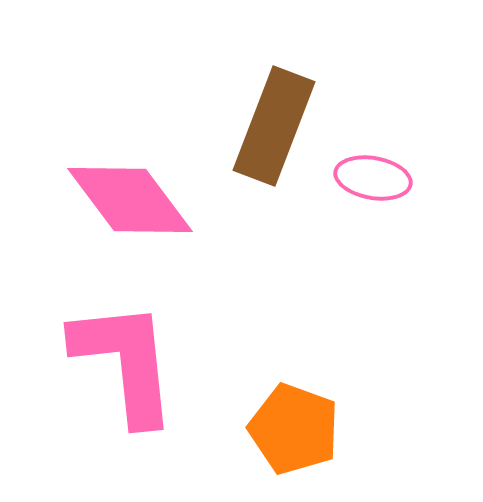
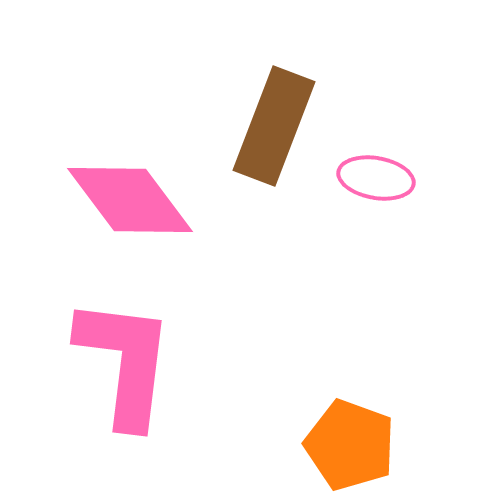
pink ellipse: moved 3 px right
pink L-shape: rotated 13 degrees clockwise
orange pentagon: moved 56 px right, 16 px down
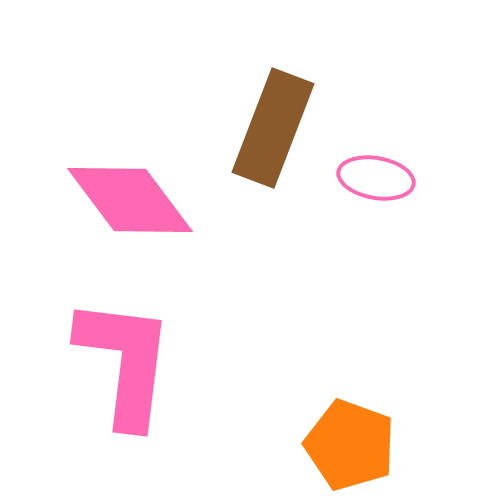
brown rectangle: moved 1 px left, 2 px down
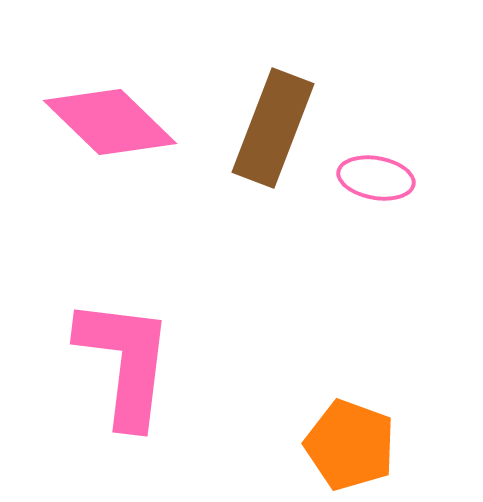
pink diamond: moved 20 px left, 78 px up; rotated 9 degrees counterclockwise
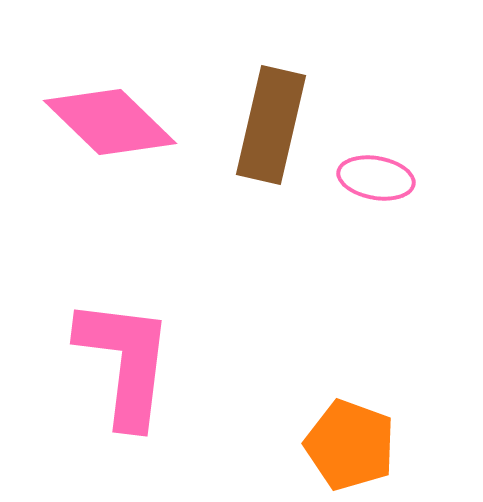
brown rectangle: moved 2 px left, 3 px up; rotated 8 degrees counterclockwise
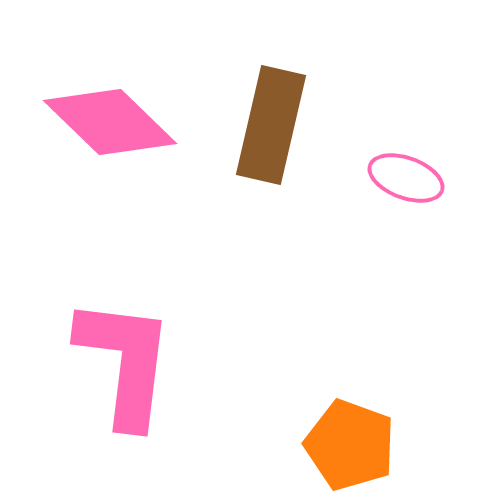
pink ellipse: moved 30 px right; rotated 10 degrees clockwise
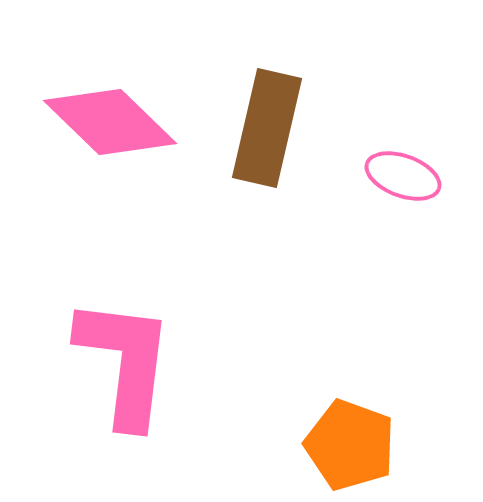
brown rectangle: moved 4 px left, 3 px down
pink ellipse: moved 3 px left, 2 px up
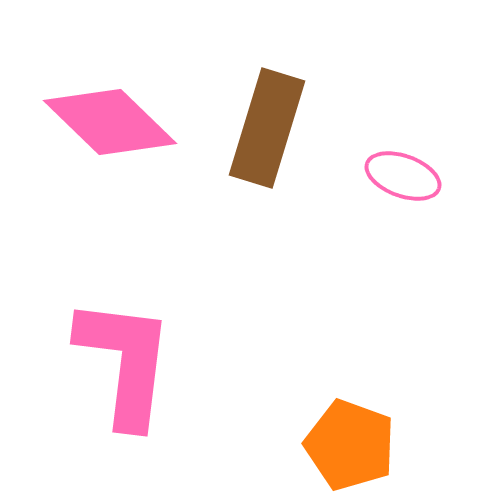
brown rectangle: rotated 4 degrees clockwise
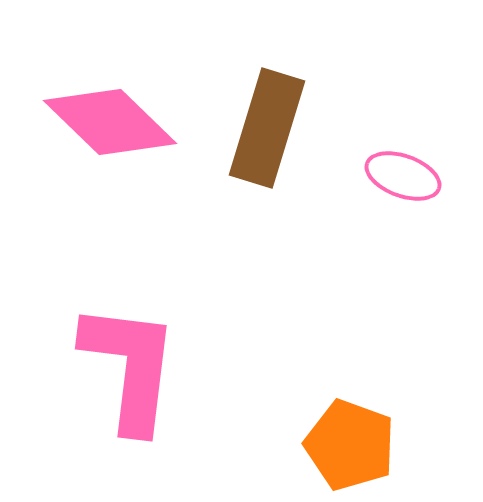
pink L-shape: moved 5 px right, 5 px down
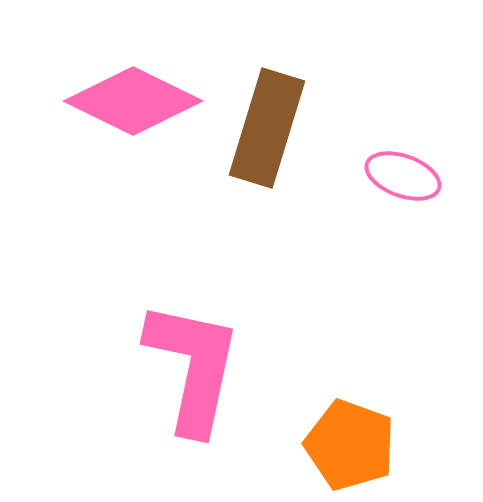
pink diamond: moved 23 px right, 21 px up; rotated 18 degrees counterclockwise
pink L-shape: moved 63 px right; rotated 5 degrees clockwise
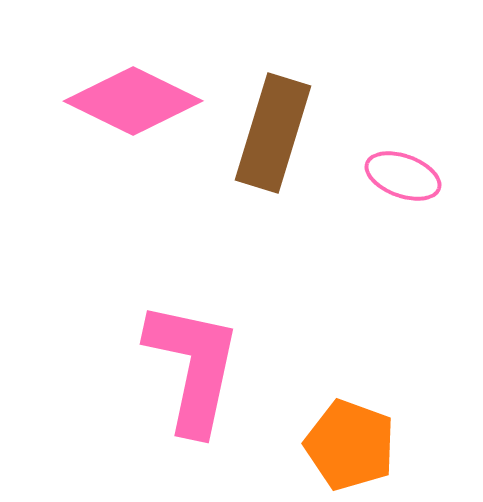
brown rectangle: moved 6 px right, 5 px down
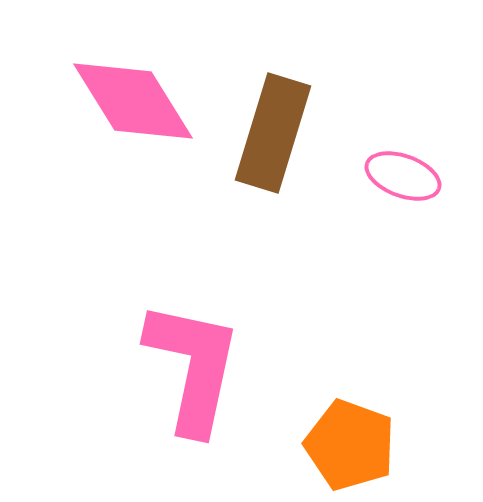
pink diamond: rotated 32 degrees clockwise
